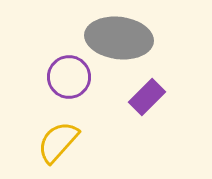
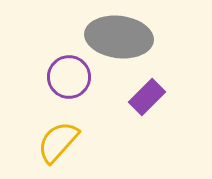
gray ellipse: moved 1 px up
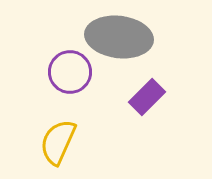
purple circle: moved 1 px right, 5 px up
yellow semicircle: rotated 18 degrees counterclockwise
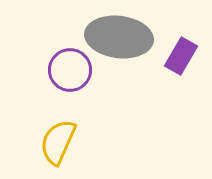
purple circle: moved 2 px up
purple rectangle: moved 34 px right, 41 px up; rotated 15 degrees counterclockwise
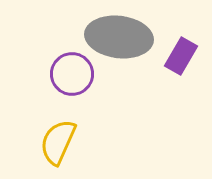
purple circle: moved 2 px right, 4 px down
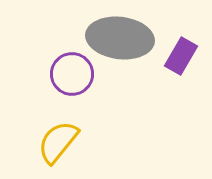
gray ellipse: moved 1 px right, 1 px down
yellow semicircle: rotated 15 degrees clockwise
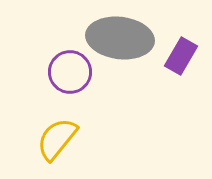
purple circle: moved 2 px left, 2 px up
yellow semicircle: moved 1 px left, 3 px up
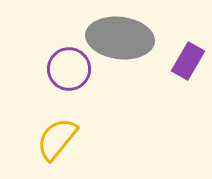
purple rectangle: moved 7 px right, 5 px down
purple circle: moved 1 px left, 3 px up
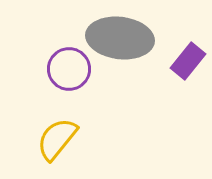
purple rectangle: rotated 9 degrees clockwise
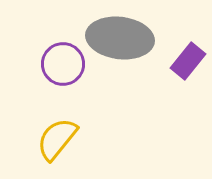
purple circle: moved 6 px left, 5 px up
